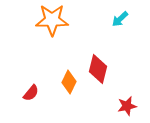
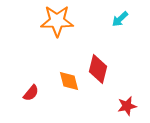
orange star: moved 5 px right, 1 px down
orange diamond: moved 1 px up; rotated 40 degrees counterclockwise
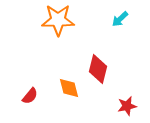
orange star: moved 1 px right, 1 px up
orange diamond: moved 7 px down
red semicircle: moved 1 px left, 3 px down
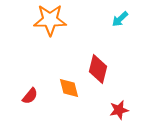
orange star: moved 8 px left
red star: moved 8 px left, 4 px down
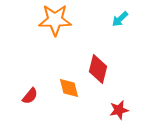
orange star: moved 5 px right
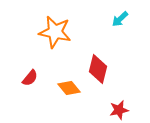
orange star: moved 12 px down; rotated 12 degrees clockwise
orange diamond: rotated 25 degrees counterclockwise
red semicircle: moved 18 px up
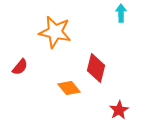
cyan arrow: moved 1 px right, 6 px up; rotated 132 degrees clockwise
red diamond: moved 2 px left, 1 px up
red semicircle: moved 10 px left, 11 px up
red star: rotated 18 degrees counterclockwise
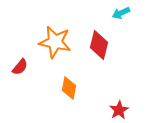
cyan arrow: rotated 114 degrees counterclockwise
orange star: moved 10 px down
red diamond: moved 3 px right, 23 px up
orange diamond: rotated 50 degrees clockwise
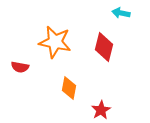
cyan arrow: rotated 36 degrees clockwise
red diamond: moved 5 px right, 2 px down
red semicircle: rotated 60 degrees clockwise
red star: moved 18 px left
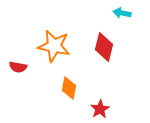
cyan arrow: moved 1 px right
orange star: moved 1 px left, 4 px down
red semicircle: moved 2 px left
red star: moved 1 px left, 1 px up
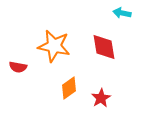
red diamond: rotated 24 degrees counterclockwise
orange diamond: rotated 45 degrees clockwise
red star: moved 1 px right, 11 px up
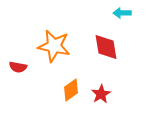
cyan arrow: rotated 12 degrees counterclockwise
red diamond: moved 2 px right
orange diamond: moved 2 px right, 2 px down
red star: moved 4 px up
